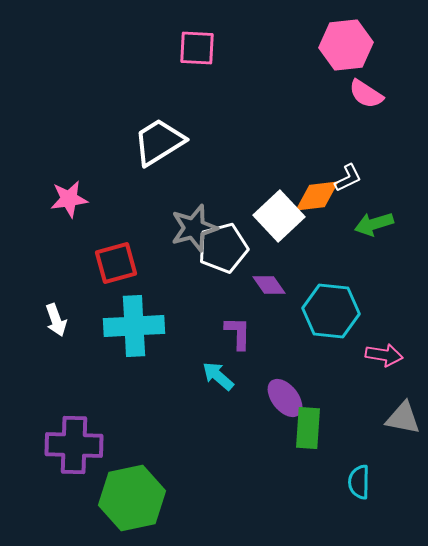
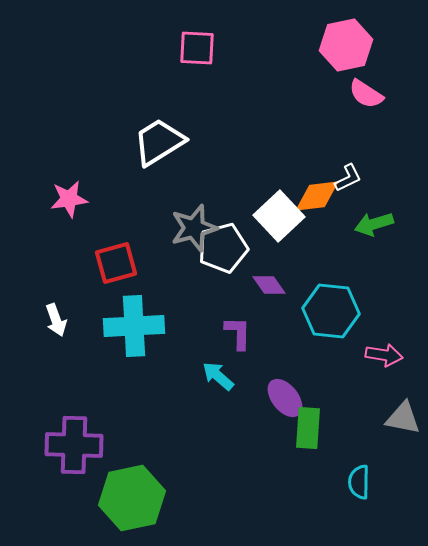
pink hexagon: rotated 6 degrees counterclockwise
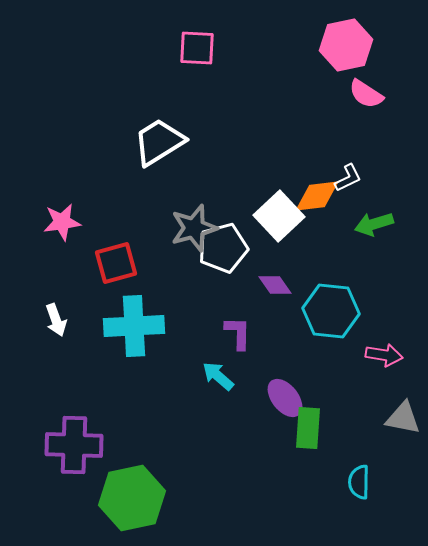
pink star: moved 7 px left, 23 px down
purple diamond: moved 6 px right
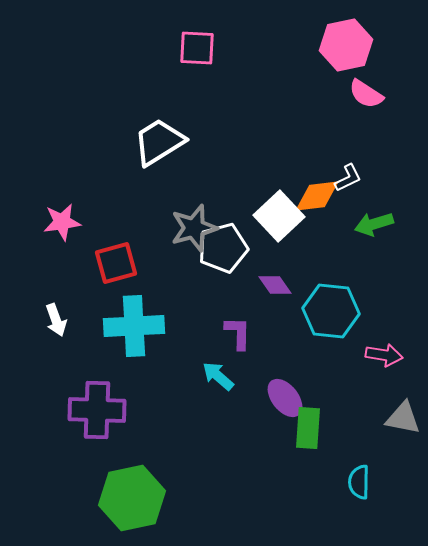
purple cross: moved 23 px right, 35 px up
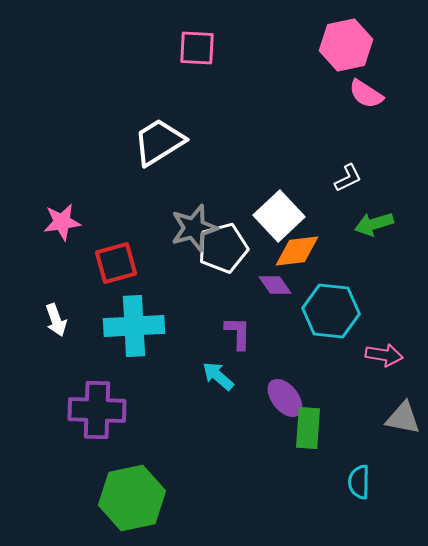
orange diamond: moved 20 px left, 55 px down
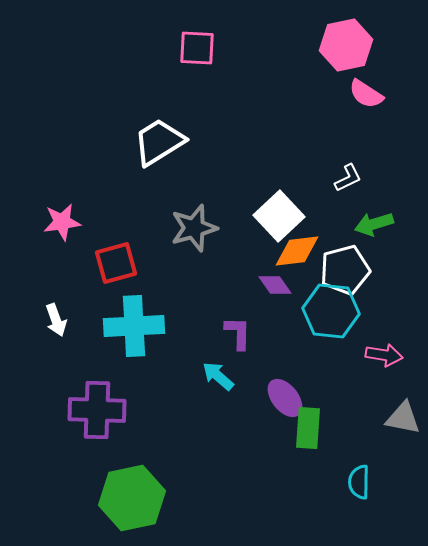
white pentagon: moved 122 px right, 22 px down
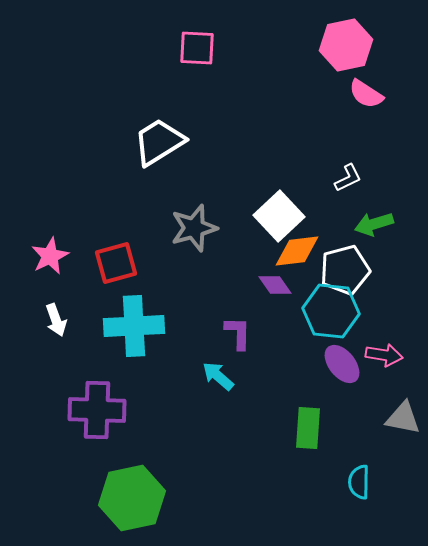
pink star: moved 12 px left, 34 px down; rotated 18 degrees counterclockwise
purple ellipse: moved 57 px right, 34 px up
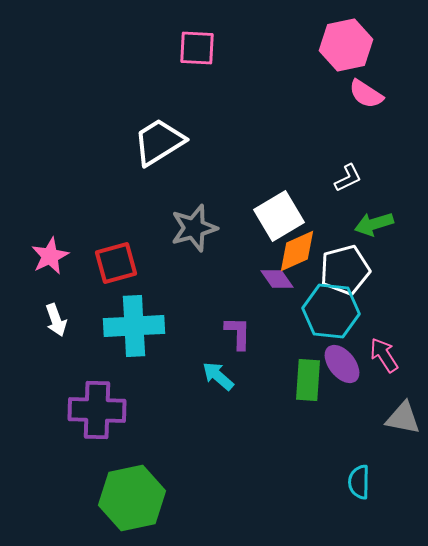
white square: rotated 12 degrees clockwise
orange diamond: rotated 18 degrees counterclockwise
purple diamond: moved 2 px right, 6 px up
pink arrow: rotated 132 degrees counterclockwise
green rectangle: moved 48 px up
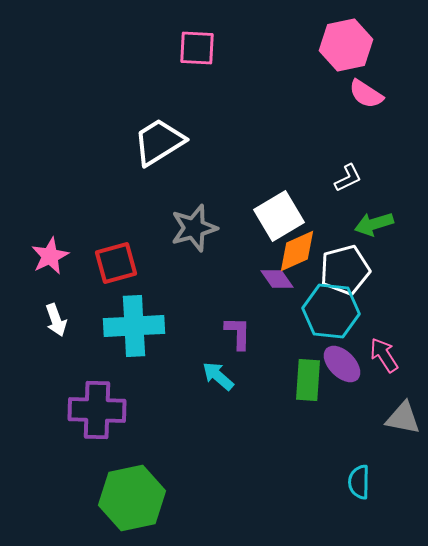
purple ellipse: rotated 6 degrees counterclockwise
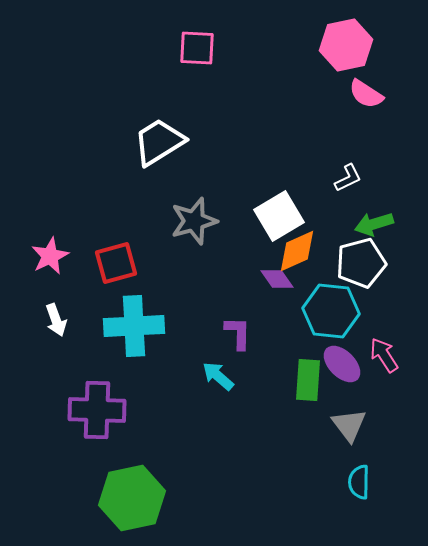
gray star: moved 7 px up
white pentagon: moved 16 px right, 7 px up
gray triangle: moved 54 px left, 7 px down; rotated 42 degrees clockwise
